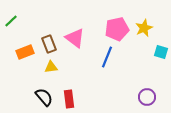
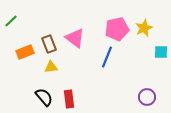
cyan square: rotated 16 degrees counterclockwise
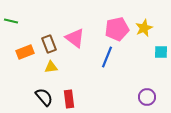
green line: rotated 56 degrees clockwise
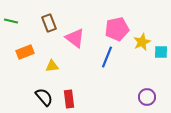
yellow star: moved 2 px left, 14 px down
brown rectangle: moved 21 px up
yellow triangle: moved 1 px right, 1 px up
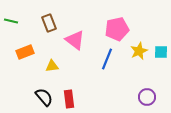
pink triangle: moved 2 px down
yellow star: moved 3 px left, 9 px down
blue line: moved 2 px down
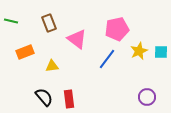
pink triangle: moved 2 px right, 1 px up
blue line: rotated 15 degrees clockwise
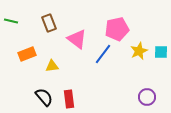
orange rectangle: moved 2 px right, 2 px down
blue line: moved 4 px left, 5 px up
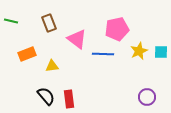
blue line: rotated 55 degrees clockwise
black semicircle: moved 2 px right, 1 px up
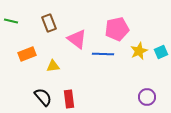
cyan square: rotated 24 degrees counterclockwise
yellow triangle: moved 1 px right
black semicircle: moved 3 px left, 1 px down
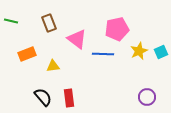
red rectangle: moved 1 px up
